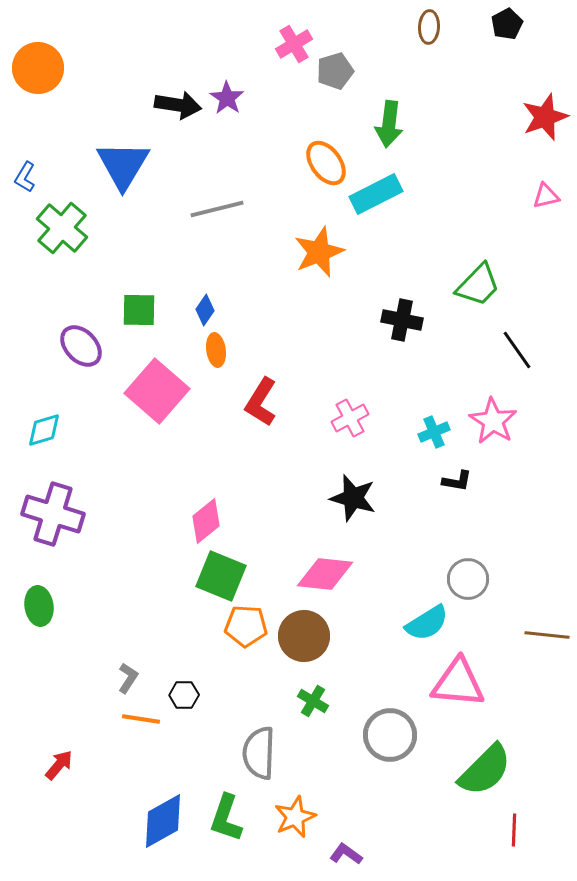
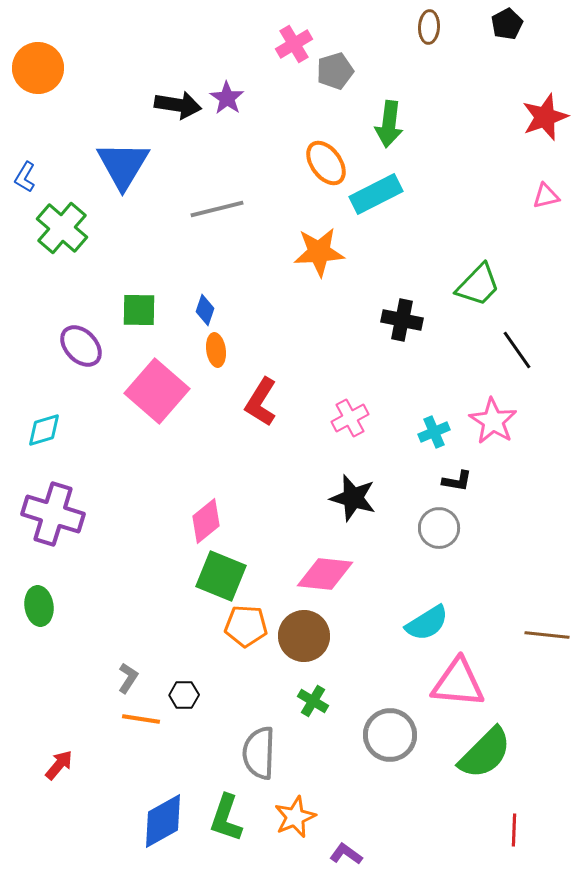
orange star at (319, 252): rotated 18 degrees clockwise
blue diamond at (205, 310): rotated 16 degrees counterclockwise
gray circle at (468, 579): moved 29 px left, 51 px up
green semicircle at (485, 770): moved 17 px up
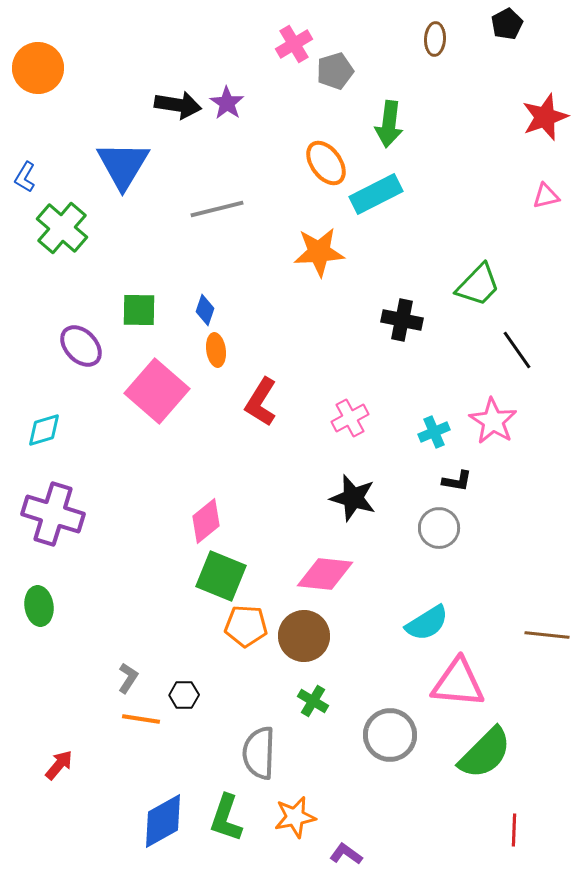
brown ellipse at (429, 27): moved 6 px right, 12 px down
purple star at (227, 98): moved 5 px down
orange star at (295, 817): rotated 12 degrees clockwise
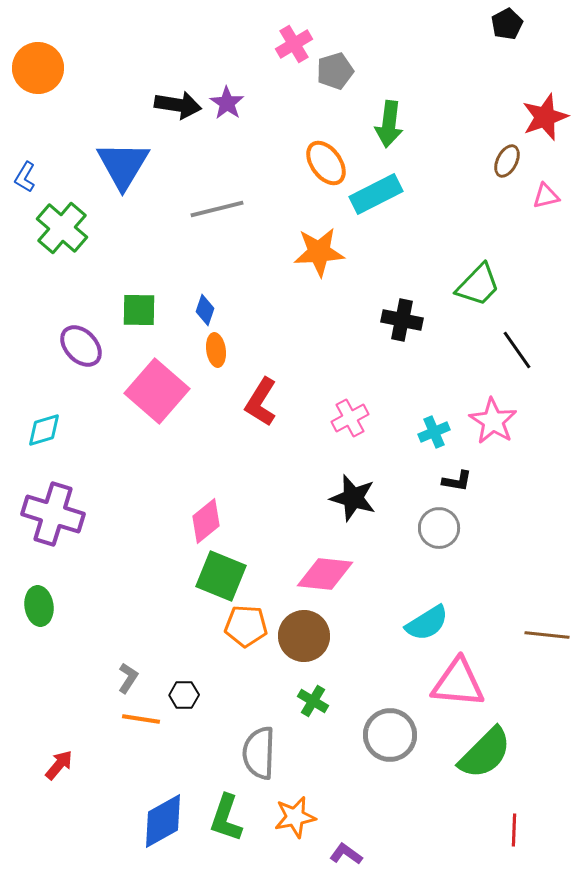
brown ellipse at (435, 39): moved 72 px right, 122 px down; rotated 24 degrees clockwise
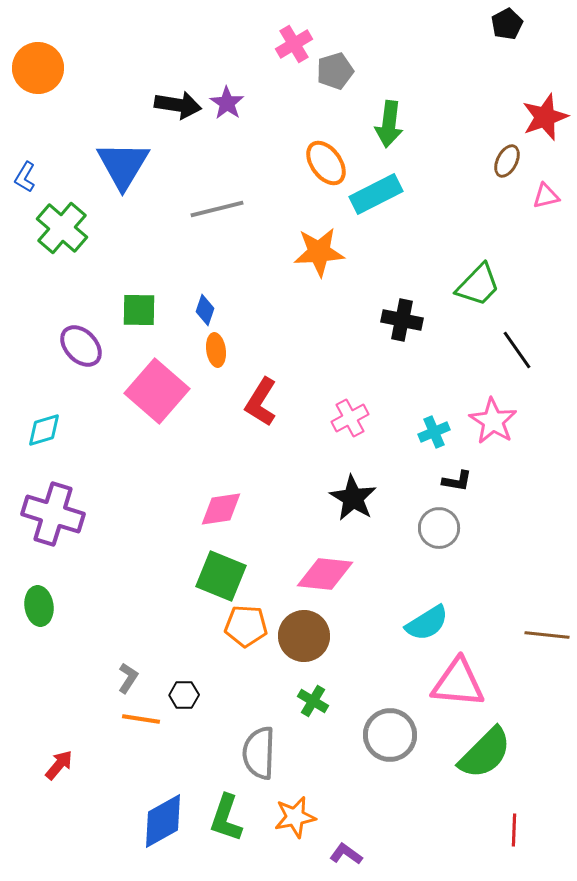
black star at (353, 498): rotated 15 degrees clockwise
pink diamond at (206, 521): moved 15 px right, 12 px up; rotated 30 degrees clockwise
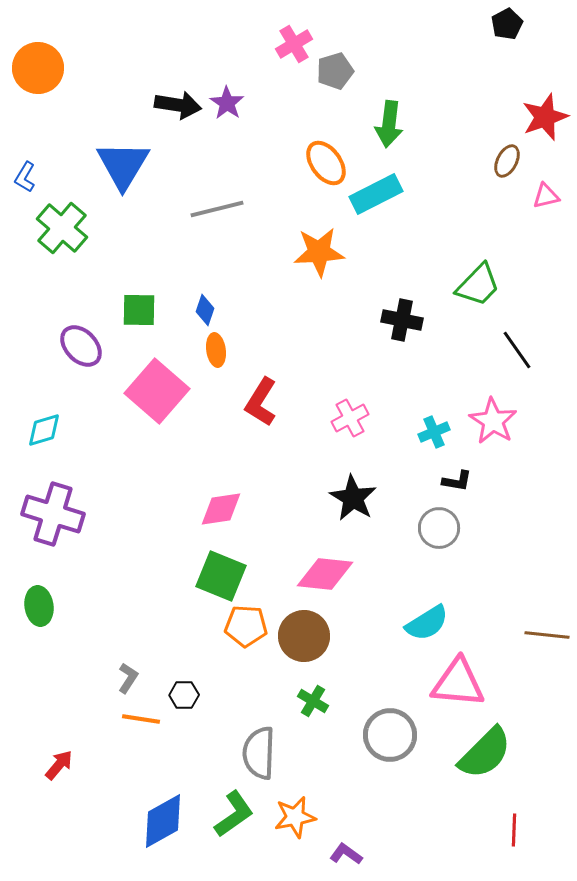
green L-shape at (226, 818): moved 8 px right, 4 px up; rotated 144 degrees counterclockwise
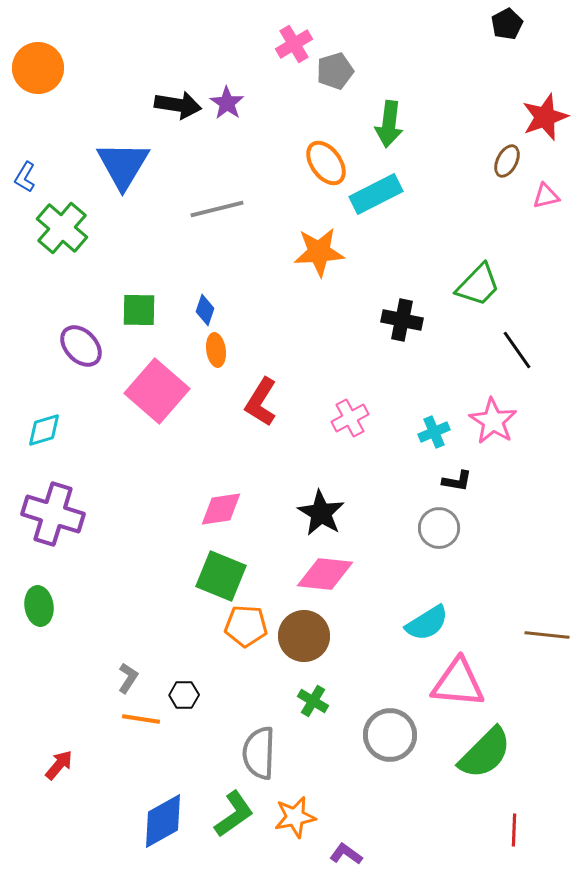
black star at (353, 498): moved 32 px left, 15 px down
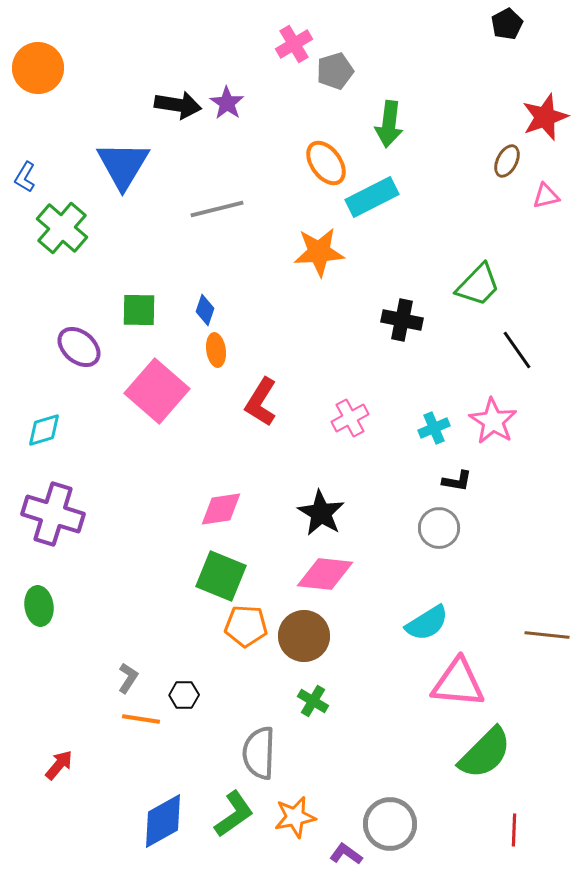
cyan rectangle at (376, 194): moved 4 px left, 3 px down
purple ellipse at (81, 346): moved 2 px left, 1 px down; rotated 6 degrees counterclockwise
cyan cross at (434, 432): moved 4 px up
gray circle at (390, 735): moved 89 px down
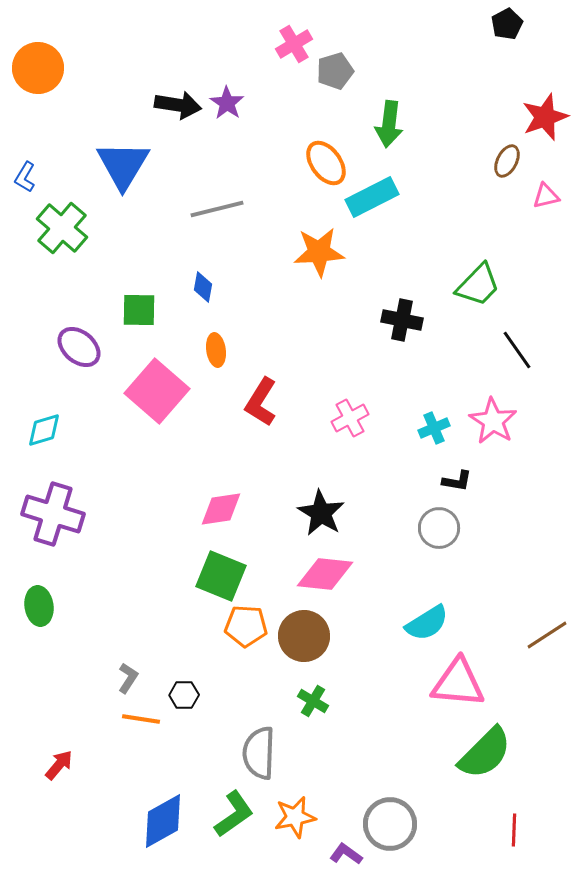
blue diamond at (205, 310): moved 2 px left, 23 px up; rotated 8 degrees counterclockwise
brown line at (547, 635): rotated 39 degrees counterclockwise
